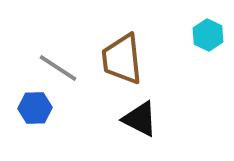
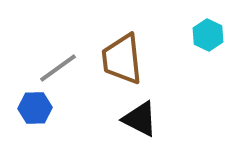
gray line: rotated 69 degrees counterclockwise
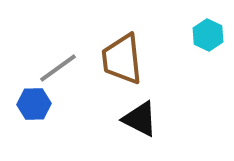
blue hexagon: moved 1 px left, 4 px up
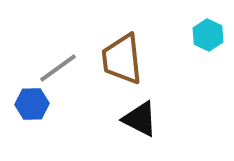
blue hexagon: moved 2 px left
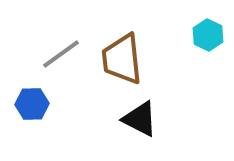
gray line: moved 3 px right, 14 px up
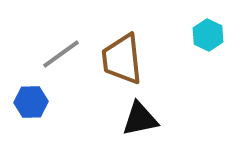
blue hexagon: moved 1 px left, 2 px up
black triangle: rotated 39 degrees counterclockwise
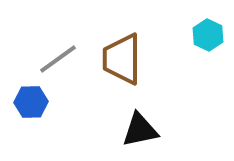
gray line: moved 3 px left, 5 px down
brown trapezoid: rotated 6 degrees clockwise
black triangle: moved 11 px down
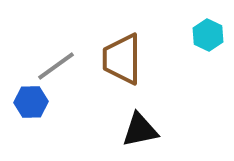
gray line: moved 2 px left, 7 px down
